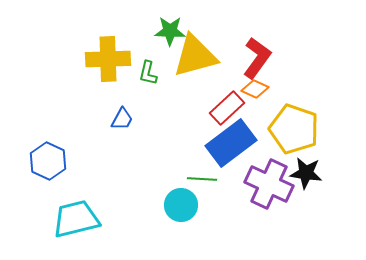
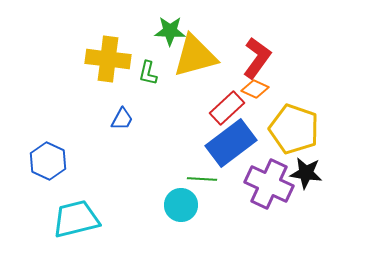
yellow cross: rotated 9 degrees clockwise
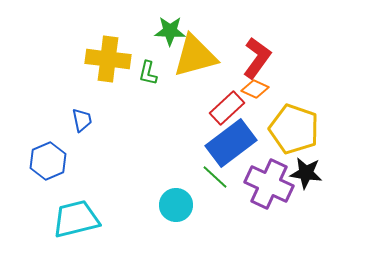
blue trapezoid: moved 40 px left, 1 px down; rotated 40 degrees counterclockwise
blue hexagon: rotated 12 degrees clockwise
green line: moved 13 px right, 2 px up; rotated 40 degrees clockwise
cyan circle: moved 5 px left
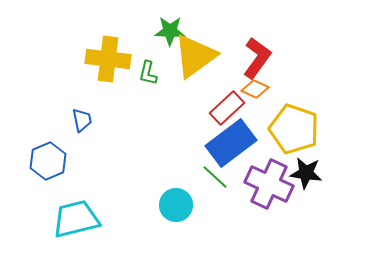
yellow triangle: rotated 21 degrees counterclockwise
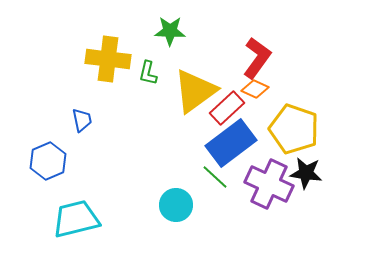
yellow triangle: moved 35 px down
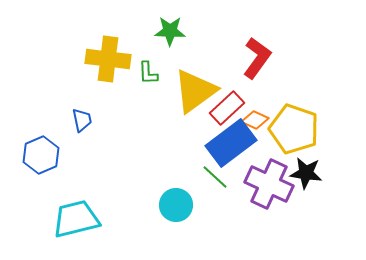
green L-shape: rotated 15 degrees counterclockwise
orange diamond: moved 31 px down
blue hexagon: moved 7 px left, 6 px up
